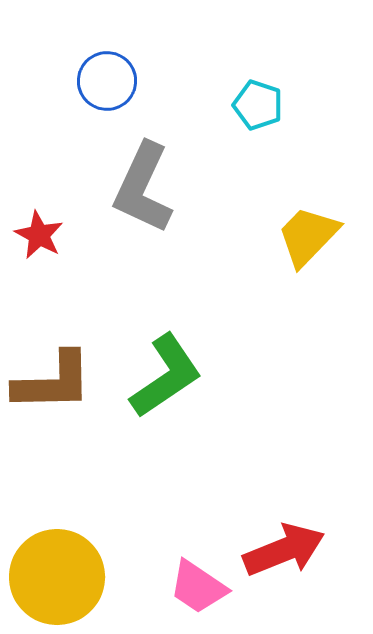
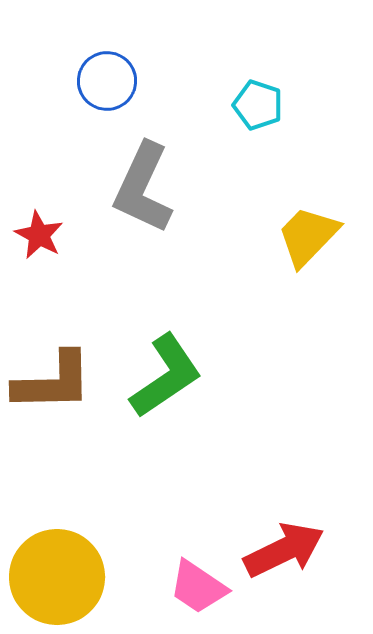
red arrow: rotated 4 degrees counterclockwise
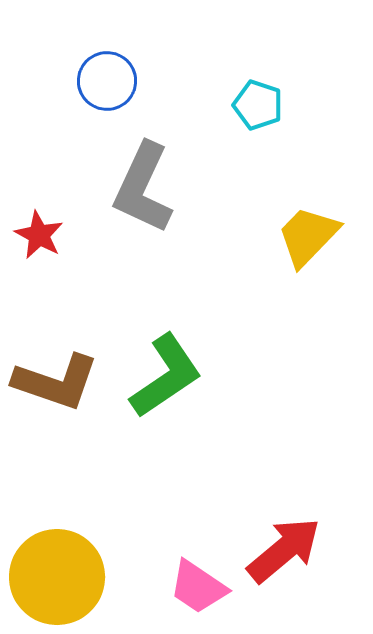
brown L-shape: moved 3 px right; rotated 20 degrees clockwise
red arrow: rotated 14 degrees counterclockwise
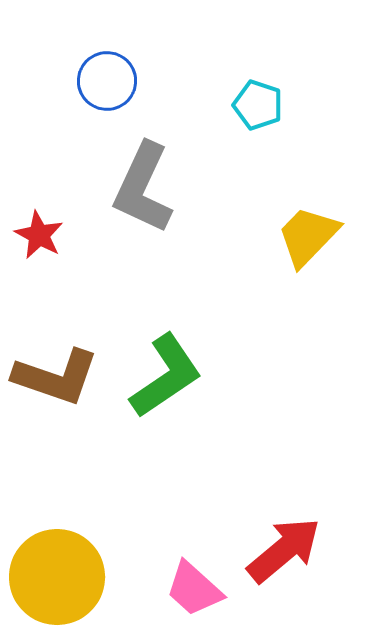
brown L-shape: moved 5 px up
pink trapezoid: moved 4 px left, 2 px down; rotated 8 degrees clockwise
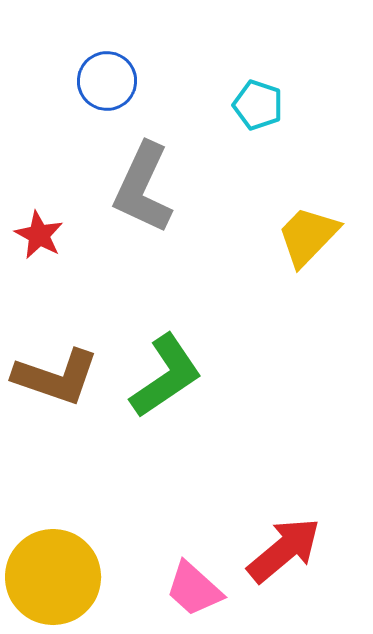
yellow circle: moved 4 px left
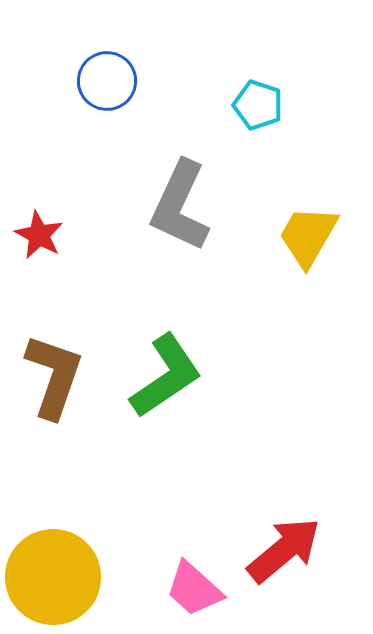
gray L-shape: moved 37 px right, 18 px down
yellow trapezoid: rotated 14 degrees counterclockwise
brown L-shape: moved 2 px left, 1 px up; rotated 90 degrees counterclockwise
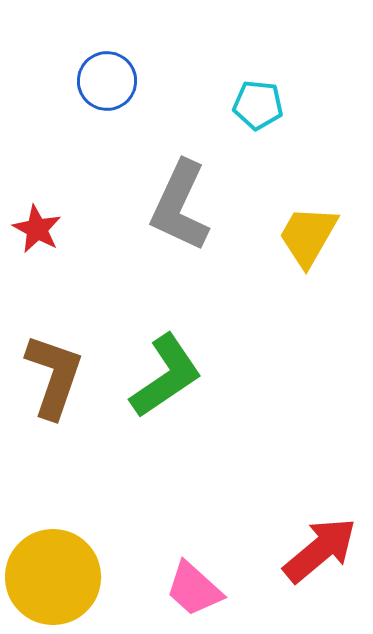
cyan pentagon: rotated 12 degrees counterclockwise
red star: moved 2 px left, 6 px up
red arrow: moved 36 px right
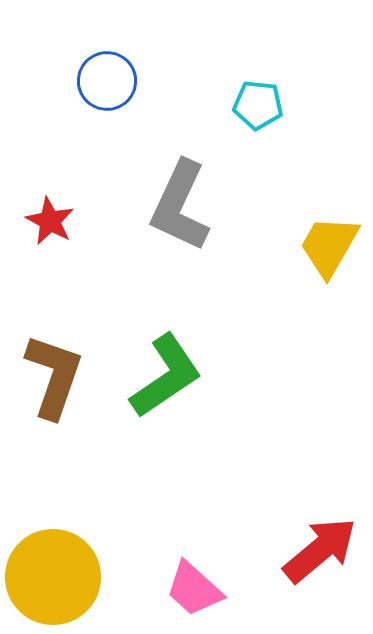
red star: moved 13 px right, 8 px up
yellow trapezoid: moved 21 px right, 10 px down
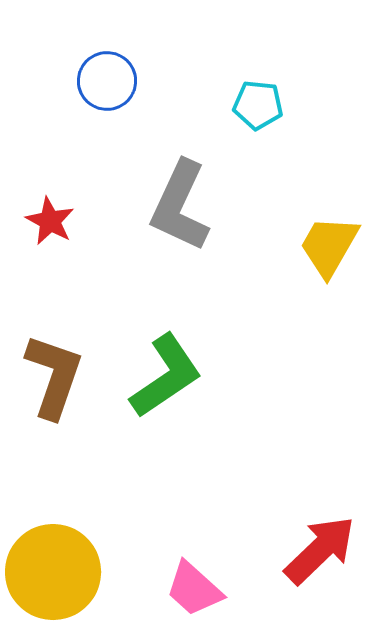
red arrow: rotated 4 degrees counterclockwise
yellow circle: moved 5 px up
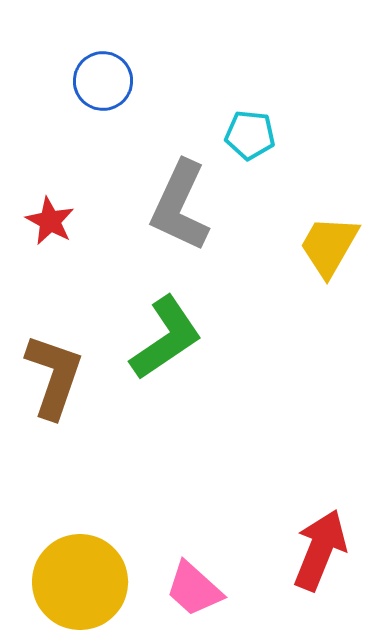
blue circle: moved 4 px left
cyan pentagon: moved 8 px left, 30 px down
green L-shape: moved 38 px up
red arrow: rotated 24 degrees counterclockwise
yellow circle: moved 27 px right, 10 px down
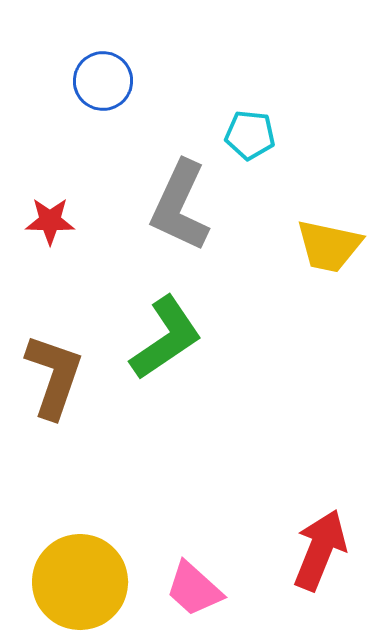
red star: rotated 27 degrees counterclockwise
yellow trapezoid: rotated 108 degrees counterclockwise
